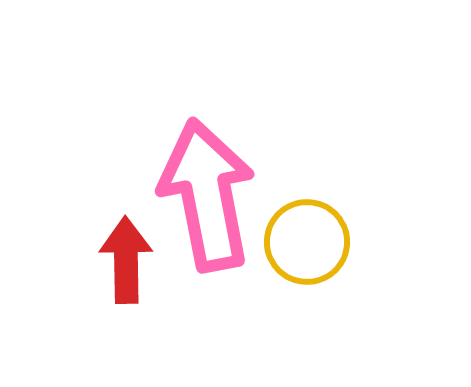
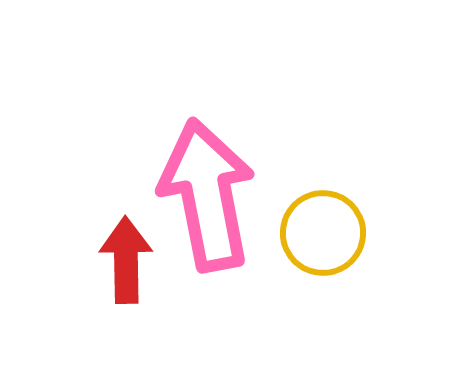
yellow circle: moved 16 px right, 9 px up
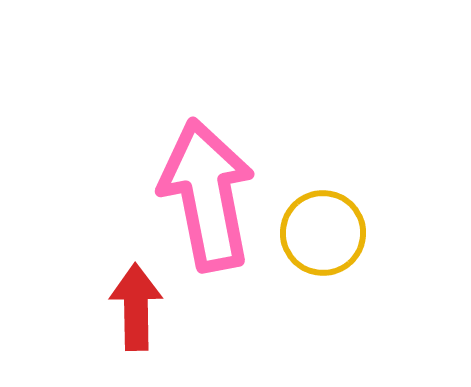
red arrow: moved 10 px right, 47 px down
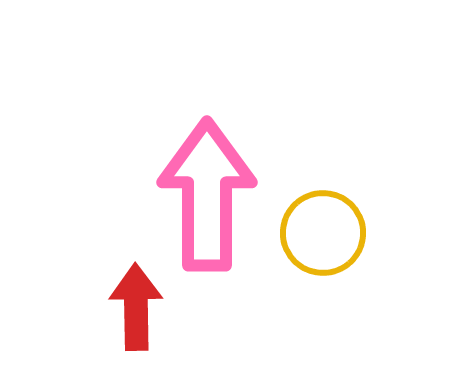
pink arrow: rotated 11 degrees clockwise
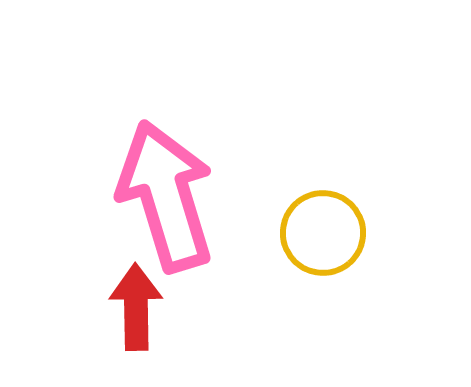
pink arrow: moved 41 px left, 1 px down; rotated 17 degrees counterclockwise
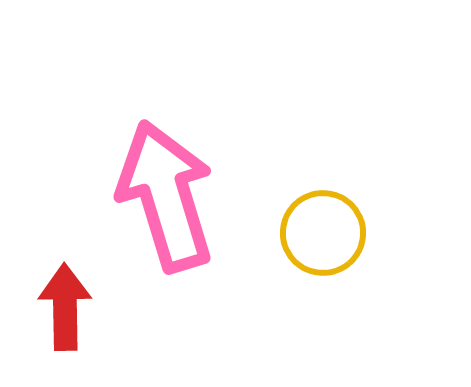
red arrow: moved 71 px left
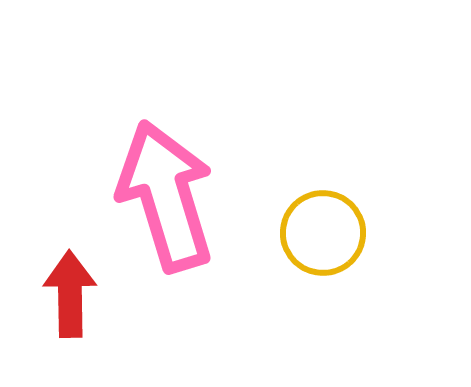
red arrow: moved 5 px right, 13 px up
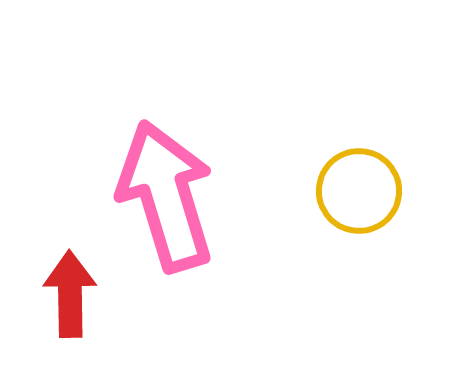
yellow circle: moved 36 px right, 42 px up
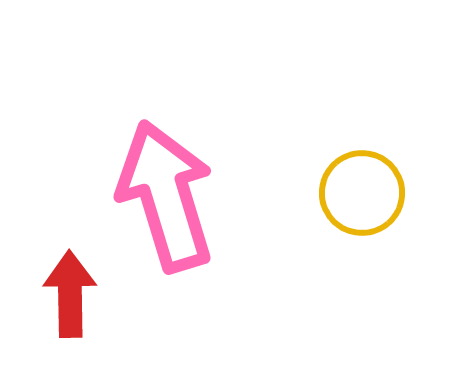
yellow circle: moved 3 px right, 2 px down
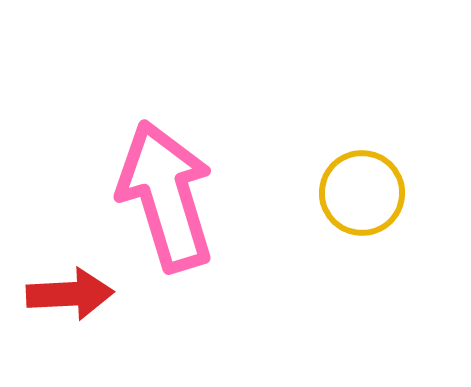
red arrow: rotated 88 degrees clockwise
